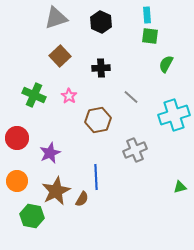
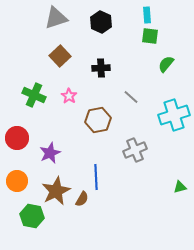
green semicircle: rotated 12 degrees clockwise
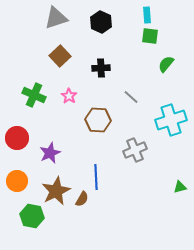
cyan cross: moved 3 px left, 5 px down
brown hexagon: rotated 15 degrees clockwise
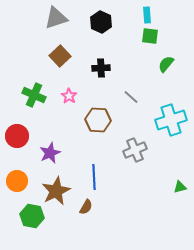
red circle: moved 2 px up
blue line: moved 2 px left
brown semicircle: moved 4 px right, 8 px down
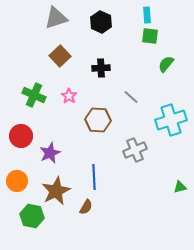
red circle: moved 4 px right
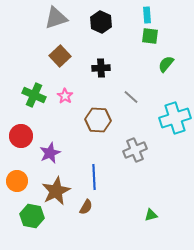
pink star: moved 4 px left
cyan cross: moved 4 px right, 2 px up
green triangle: moved 29 px left, 28 px down
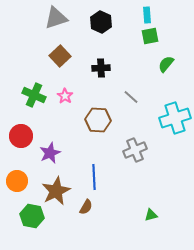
green square: rotated 18 degrees counterclockwise
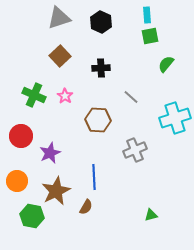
gray triangle: moved 3 px right
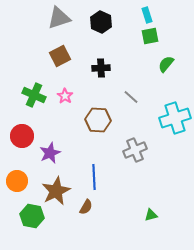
cyan rectangle: rotated 14 degrees counterclockwise
brown square: rotated 15 degrees clockwise
red circle: moved 1 px right
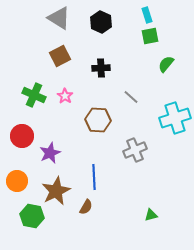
gray triangle: rotated 50 degrees clockwise
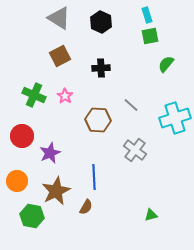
gray line: moved 8 px down
gray cross: rotated 30 degrees counterclockwise
